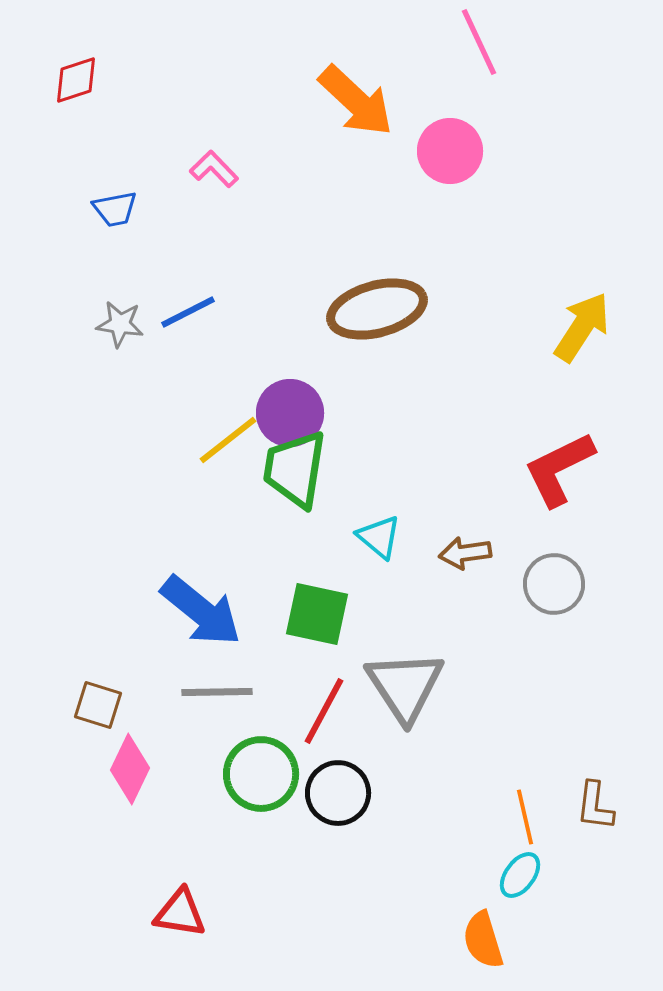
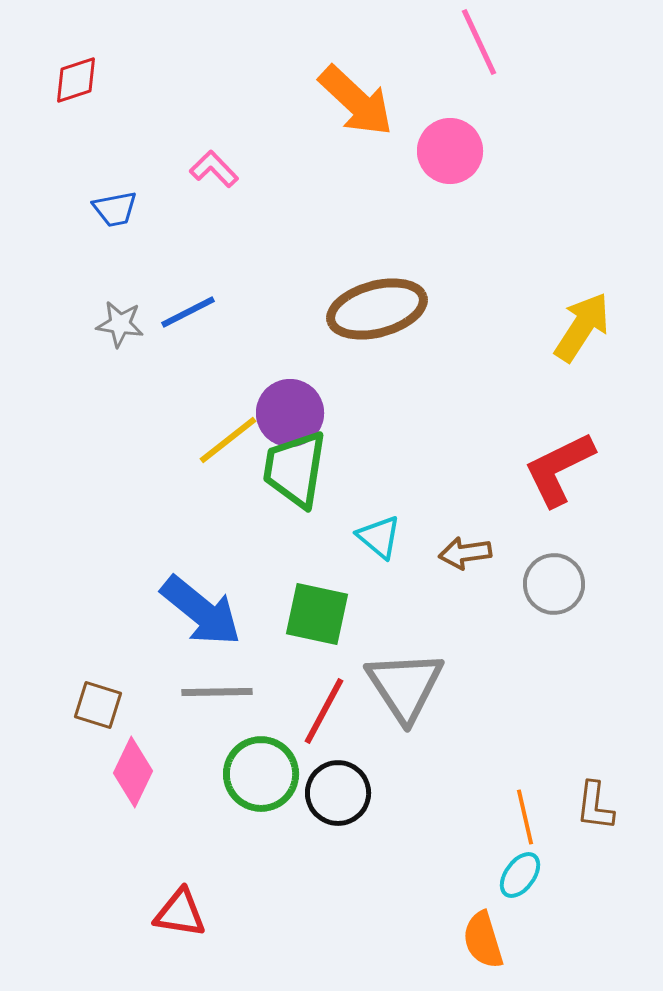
pink diamond: moved 3 px right, 3 px down
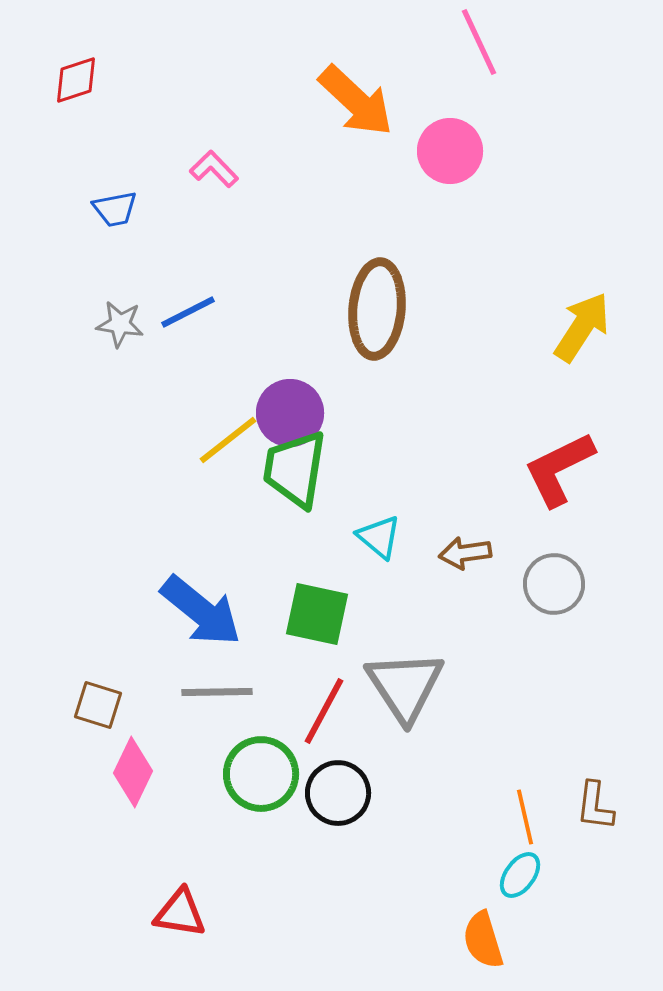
brown ellipse: rotated 70 degrees counterclockwise
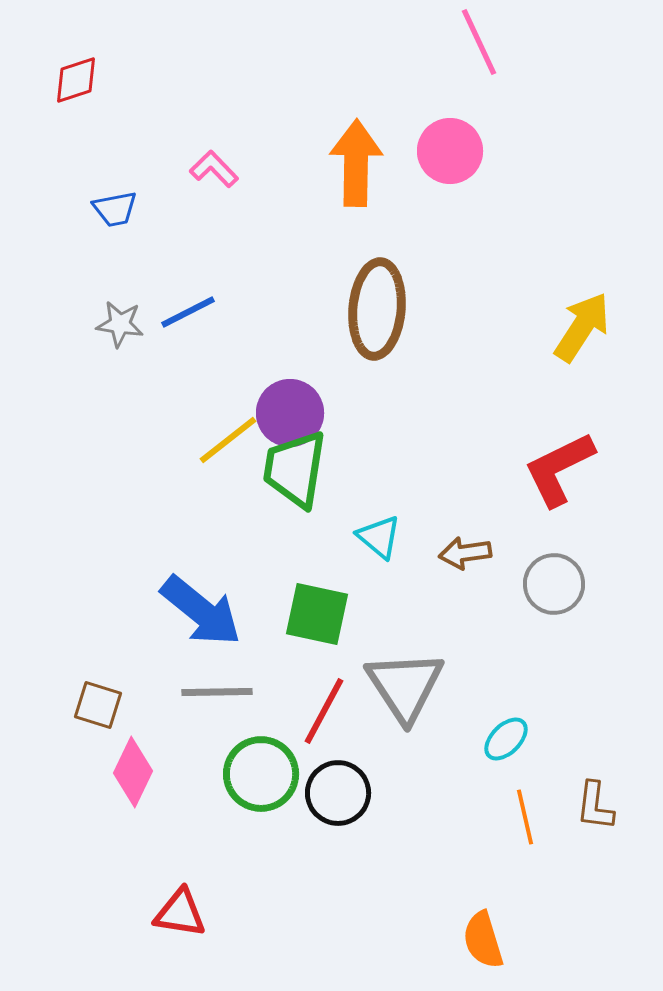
orange arrow: moved 62 px down; rotated 132 degrees counterclockwise
cyan ellipse: moved 14 px left, 136 px up; rotated 9 degrees clockwise
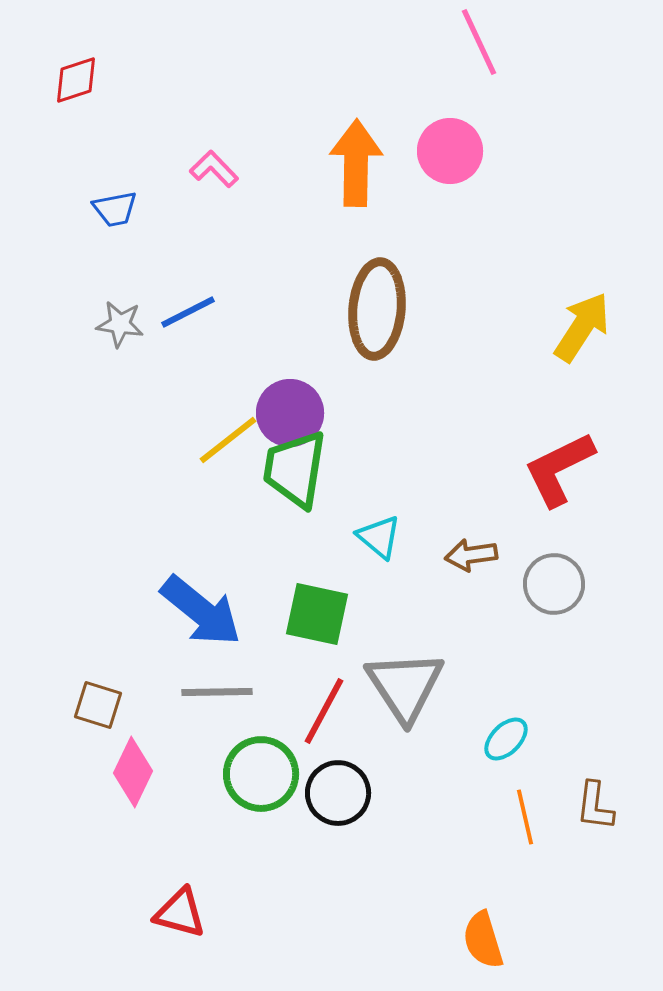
brown arrow: moved 6 px right, 2 px down
red triangle: rotated 6 degrees clockwise
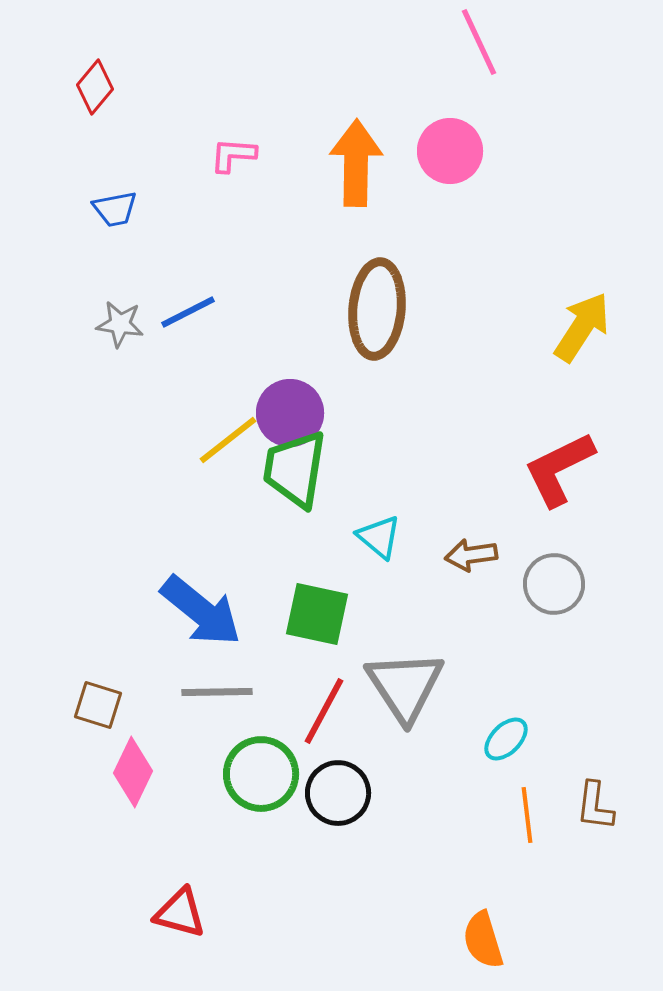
red diamond: moved 19 px right, 7 px down; rotated 32 degrees counterclockwise
pink L-shape: moved 19 px right, 14 px up; rotated 42 degrees counterclockwise
orange line: moved 2 px right, 2 px up; rotated 6 degrees clockwise
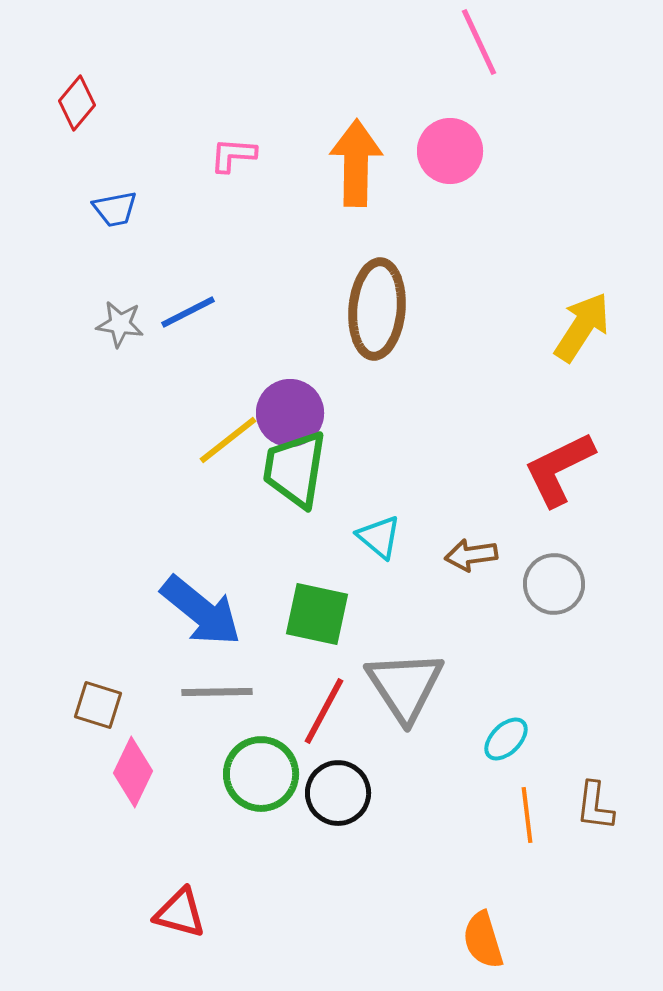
red diamond: moved 18 px left, 16 px down
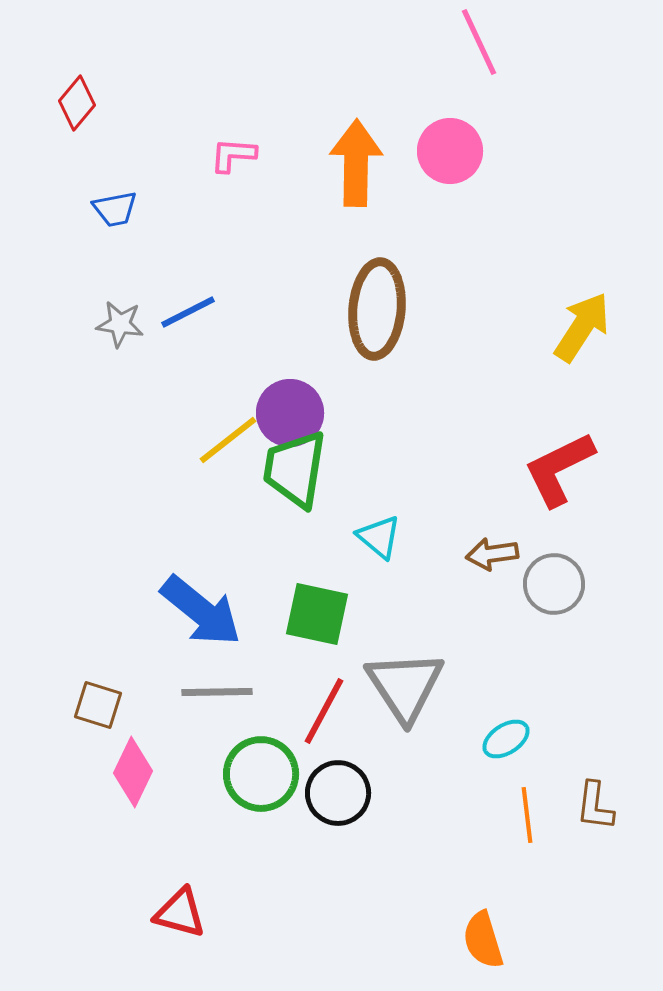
brown arrow: moved 21 px right, 1 px up
cyan ellipse: rotated 12 degrees clockwise
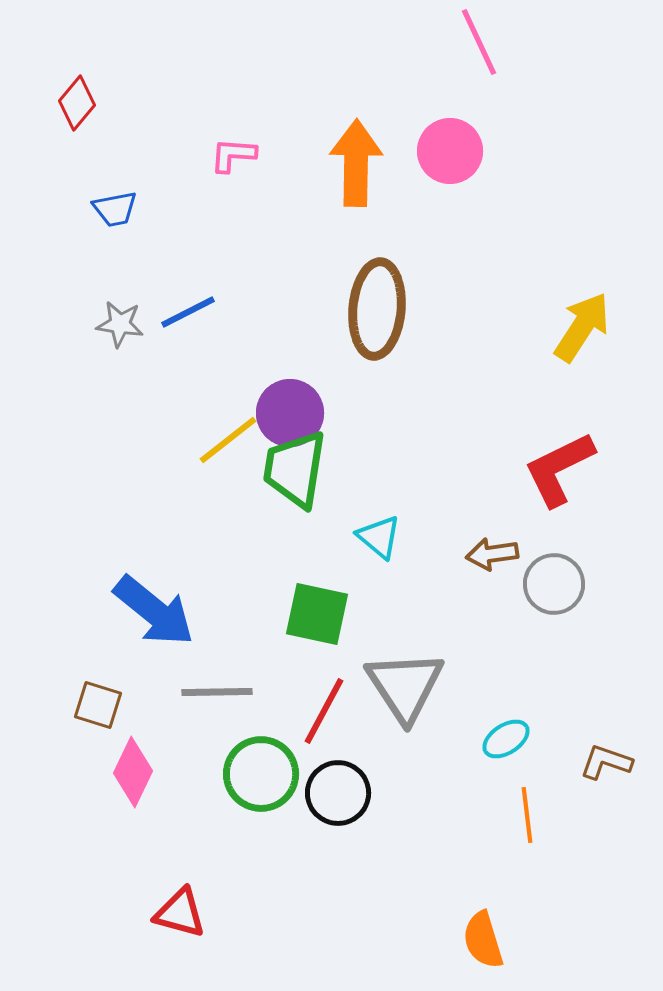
blue arrow: moved 47 px left
brown L-shape: moved 11 px right, 44 px up; rotated 102 degrees clockwise
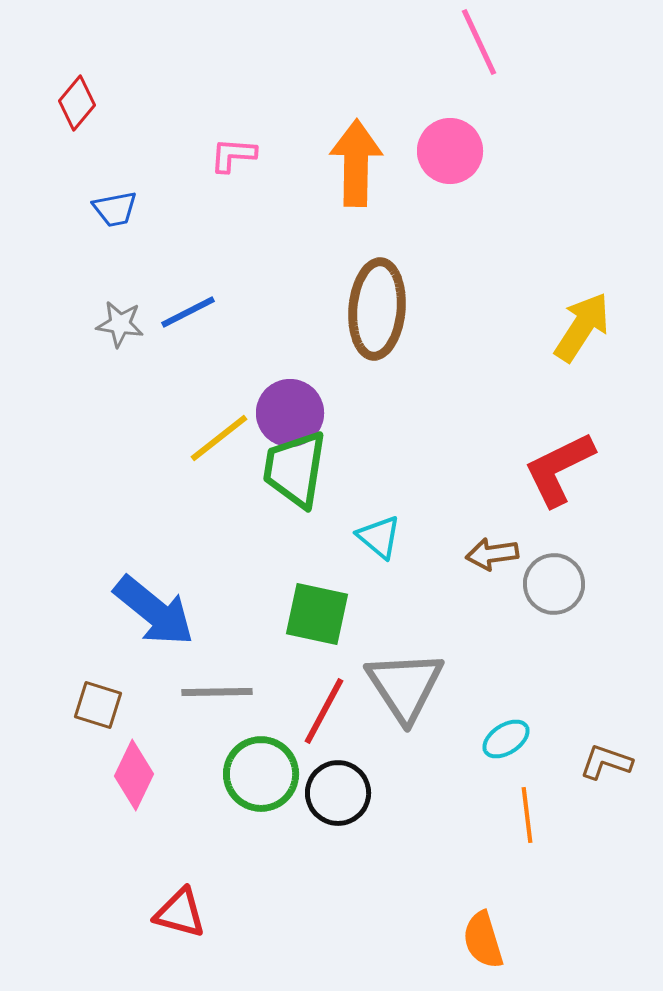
yellow line: moved 9 px left, 2 px up
pink diamond: moved 1 px right, 3 px down
